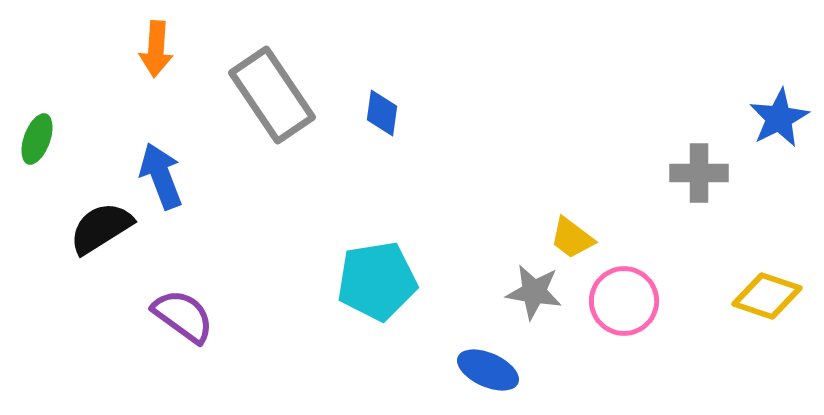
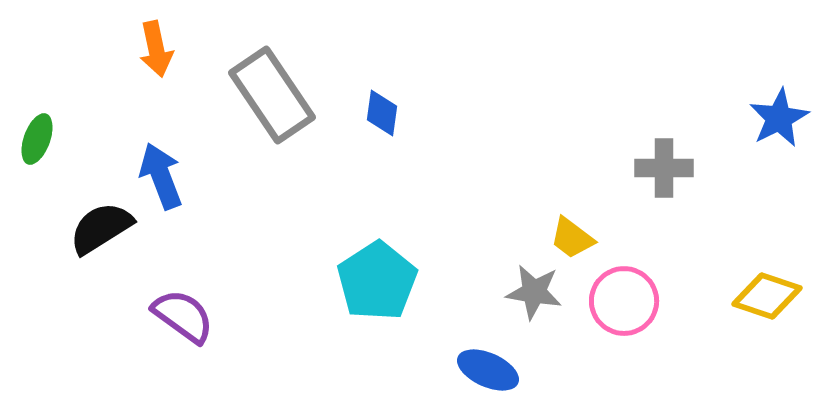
orange arrow: rotated 16 degrees counterclockwise
gray cross: moved 35 px left, 5 px up
cyan pentagon: rotated 24 degrees counterclockwise
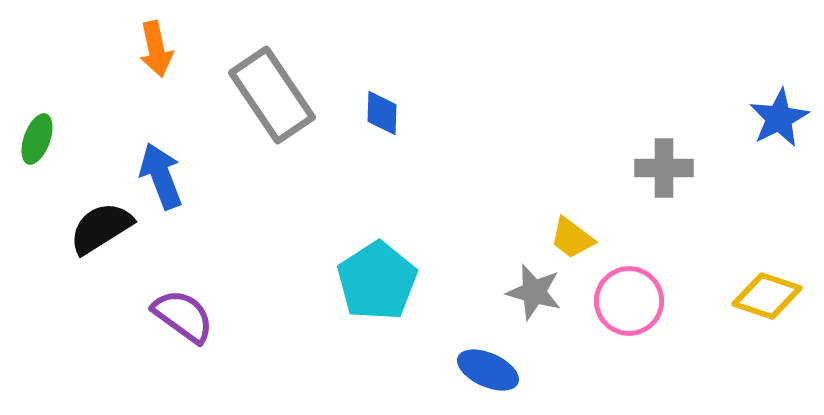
blue diamond: rotated 6 degrees counterclockwise
gray star: rotated 6 degrees clockwise
pink circle: moved 5 px right
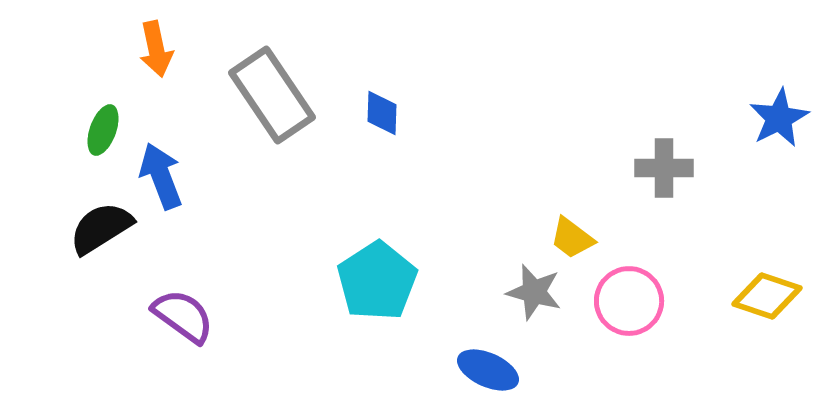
green ellipse: moved 66 px right, 9 px up
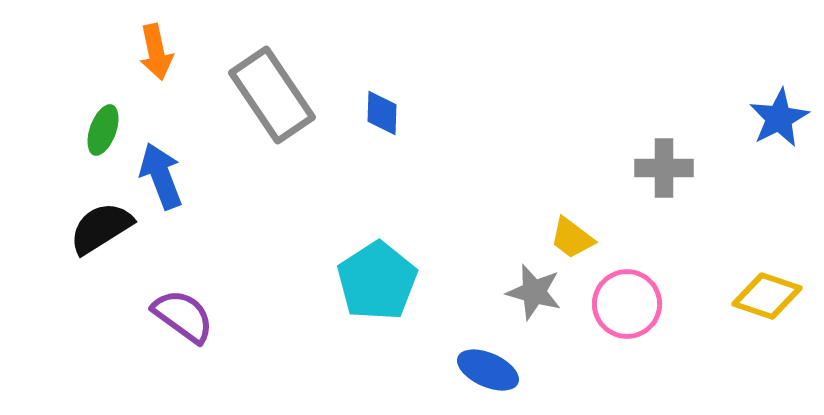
orange arrow: moved 3 px down
pink circle: moved 2 px left, 3 px down
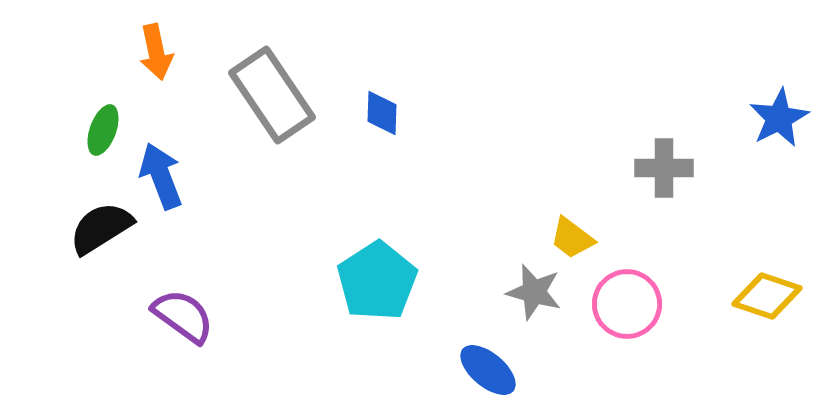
blue ellipse: rotated 16 degrees clockwise
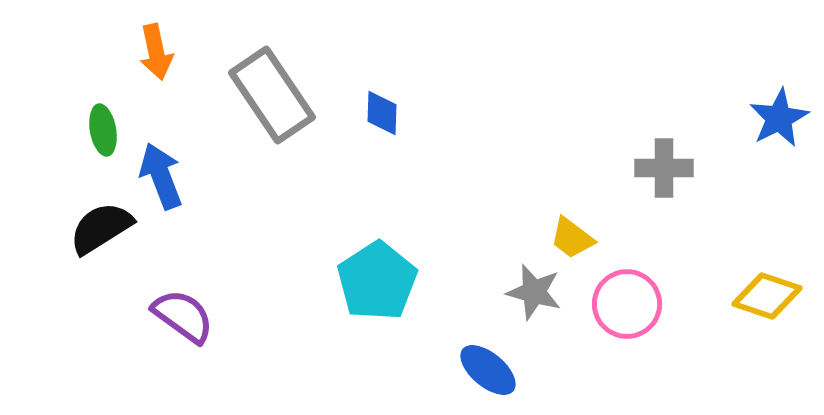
green ellipse: rotated 30 degrees counterclockwise
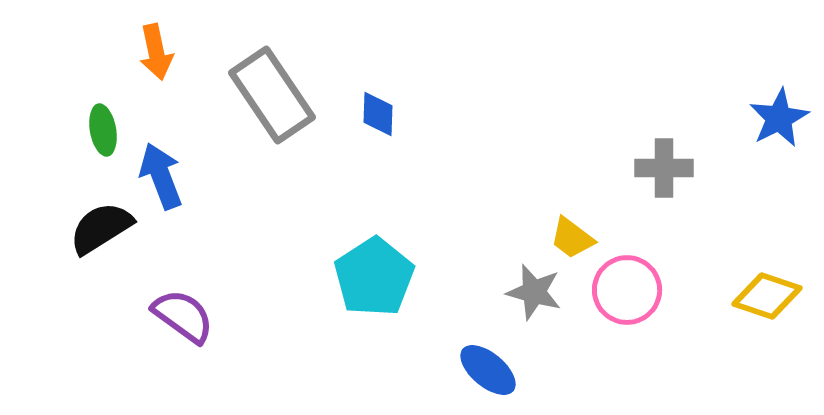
blue diamond: moved 4 px left, 1 px down
cyan pentagon: moved 3 px left, 4 px up
pink circle: moved 14 px up
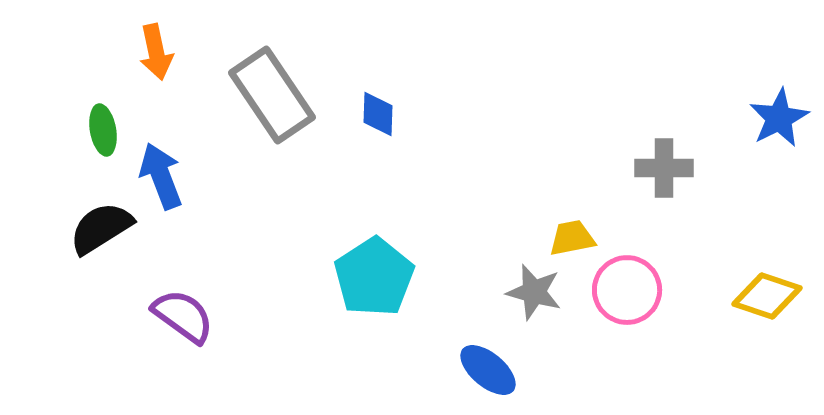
yellow trapezoid: rotated 132 degrees clockwise
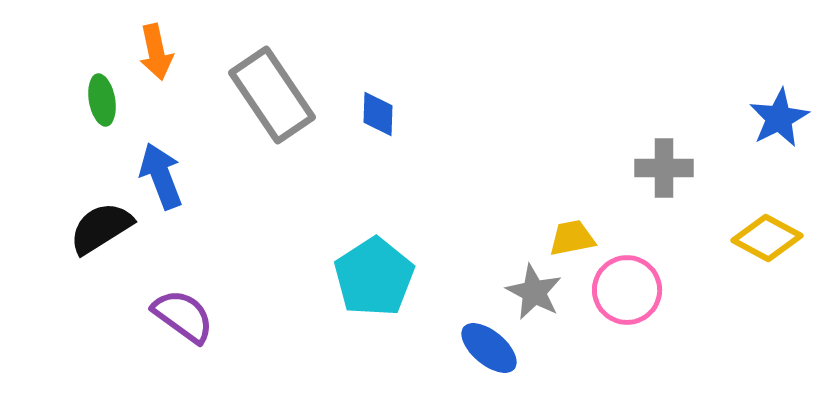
green ellipse: moved 1 px left, 30 px up
gray star: rotated 12 degrees clockwise
yellow diamond: moved 58 px up; rotated 10 degrees clockwise
blue ellipse: moved 1 px right, 22 px up
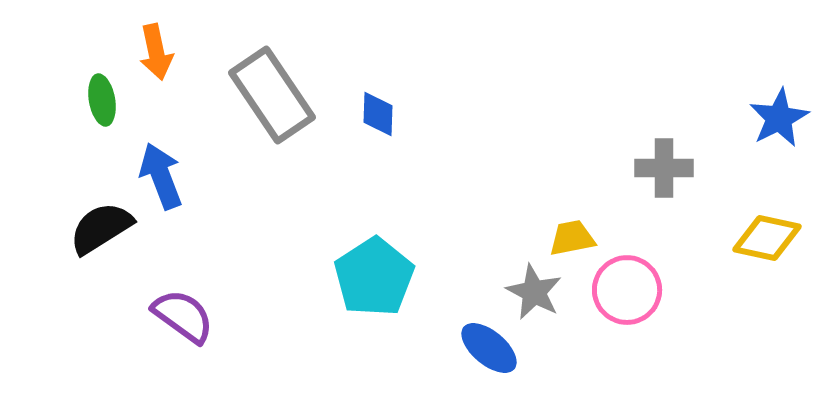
yellow diamond: rotated 16 degrees counterclockwise
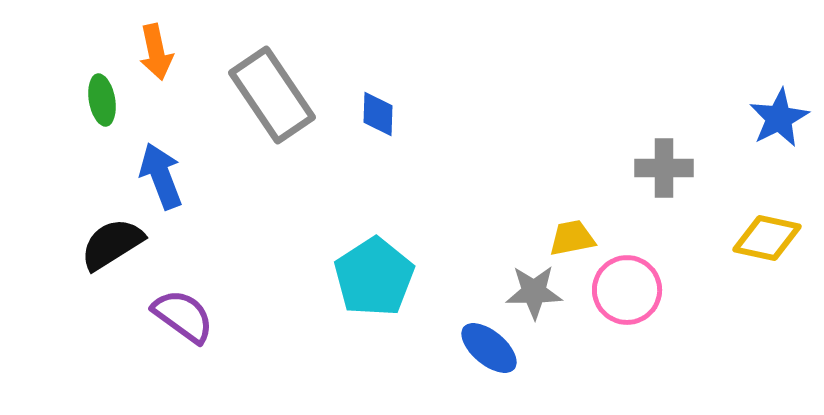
black semicircle: moved 11 px right, 16 px down
gray star: rotated 28 degrees counterclockwise
